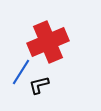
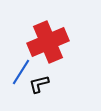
black L-shape: moved 1 px up
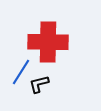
red cross: rotated 24 degrees clockwise
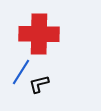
red cross: moved 9 px left, 8 px up
